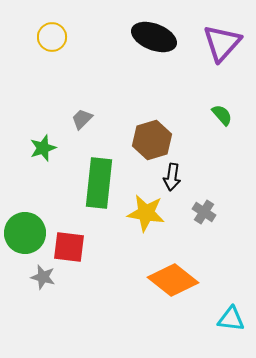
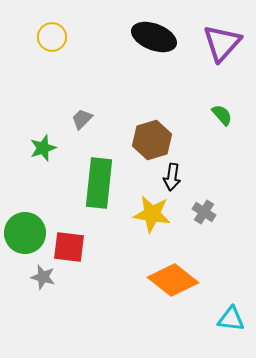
yellow star: moved 6 px right, 1 px down
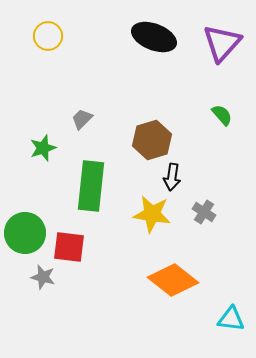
yellow circle: moved 4 px left, 1 px up
green rectangle: moved 8 px left, 3 px down
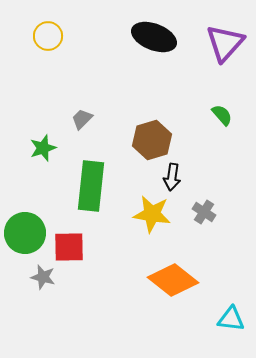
purple triangle: moved 3 px right
red square: rotated 8 degrees counterclockwise
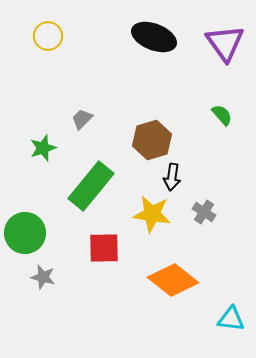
purple triangle: rotated 18 degrees counterclockwise
green rectangle: rotated 33 degrees clockwise
red square: moved 35 px right, 1 px down
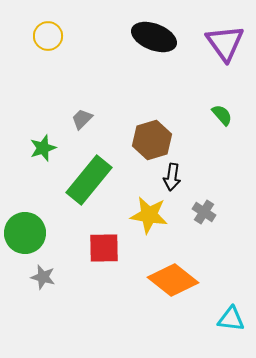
green rectangle: moved 2 px left, 6 px up
yellow star: moved 3 px left, 1 px down
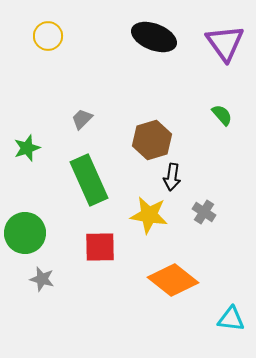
green star: moved 16 px left
green rectangle: rotated 63 degrees counterclockwise
red square: moved 4 px left, 1 px up
gray star: moved 1 px left, 2 px down
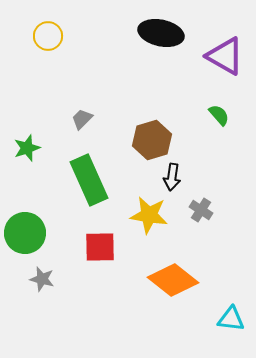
black ellipse: moved 7 px right, 4 px up; rotated 9 degrees counterclockwise
purple triangle: moved 13 px down; rotated 24 degrees counterclockwise
green semicircle: moved 3 px left
gray cross: moved 3 px left, 2 px up
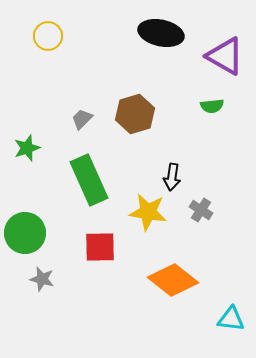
green semicircle: moved 7 px left, 9 px up; rotated 125 degrees clockwise
brown hexagon: moved 17 px left, 26 px up
yellow star: moved 1 px left, 3 px up
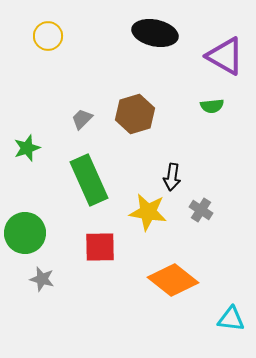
black ellipse: moved 6 px left
